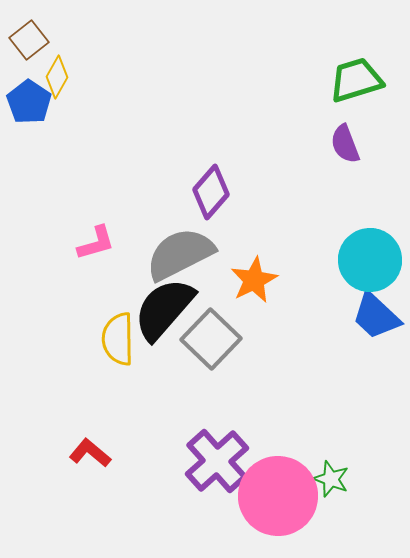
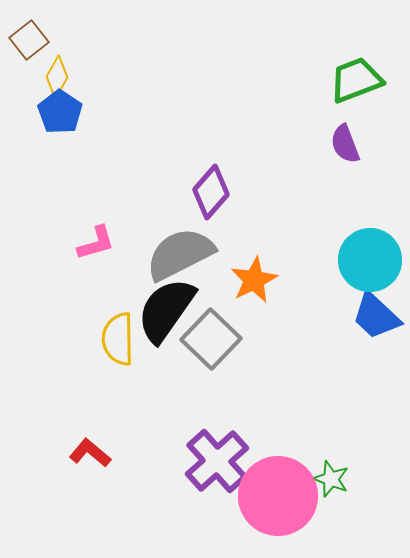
green trapezoid: rotated 4 degrees counterclockwise
blue pentagon: moved 31 px right, 10 px down
black semicircle: moved 2 px right, 1 px down; rotated 6 degrees counterclockwise
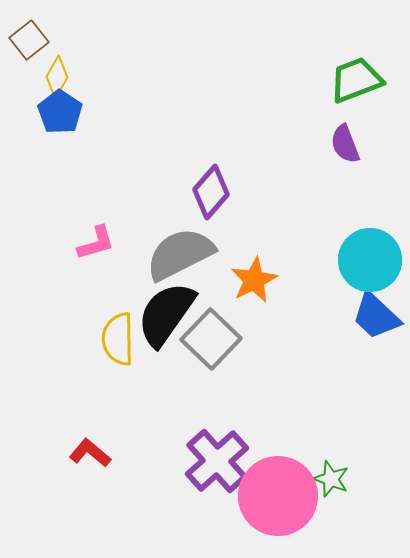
black semicircle: moved 4 px down
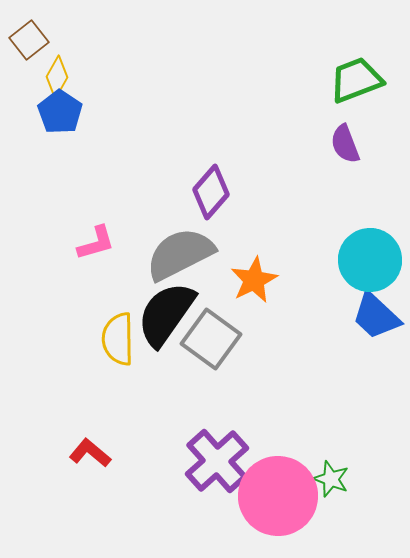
gray square: rotated 8 degrees counterclockwise
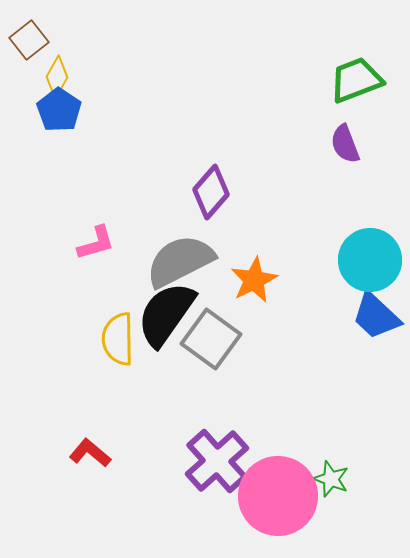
blue pentagon: moved 1 px left, 2 px up
gray semicircle: moved 7 px down
